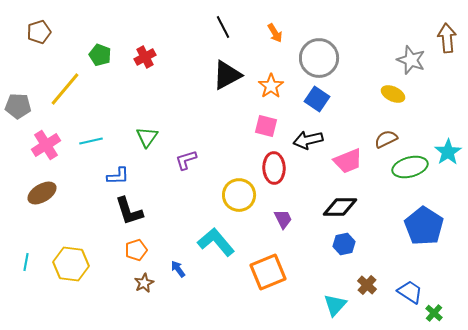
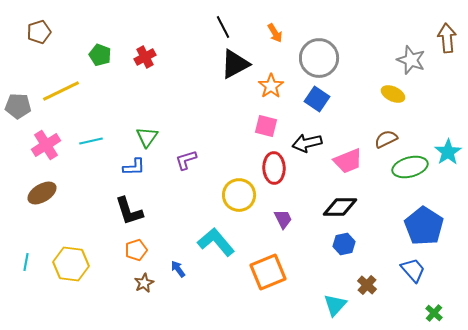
black triangle at (227, 75): moved 8 px right, 11 px up
yellow line at (65, 89): moved 4 px left, 2 px down; rotated 24 degrees clockwise
black arrow at (308, 140): moved 1 px left, 3 px down
blue L-shape at (118, 176): moved 16 px right, 9 px up
blue trapezoid at (410, 292): moved 3 px right, 22 px up; rotated 16 degrees clockwise
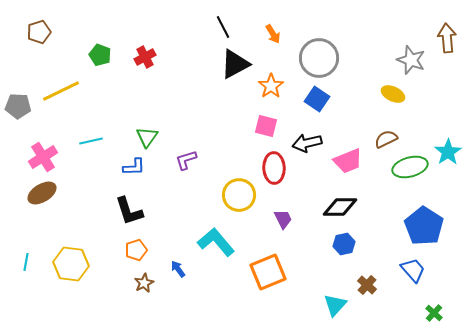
orange arrow at (275, 33): moved 2 px left, 1 px down
pink cross at (46, 145): moved 3 px left, 12 px down
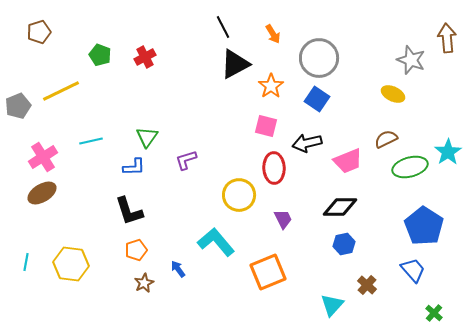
gray pentagon at (18, 106): rotated 25 degrees counterclockwise
cyan triangle at (335, 305): moved 3 px left
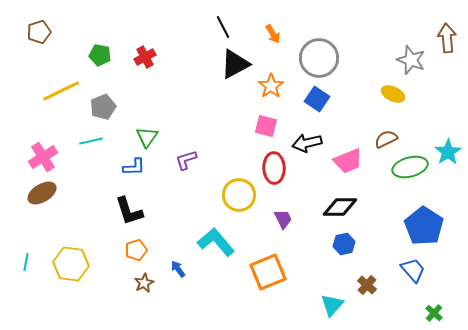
green pentagon at (100, 55): rotated 10 degrees counterclockwise
gray pentagon at (18, 106): moved 85 px right, 1 px down
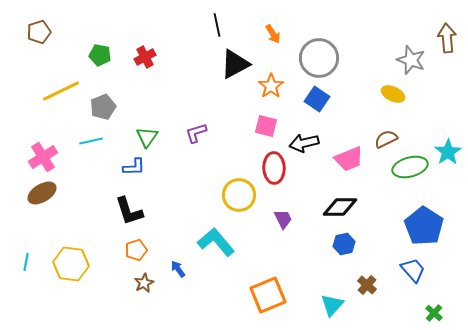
black line at (223, 27): moved 6 px left, 2 px up; rotated 15 degrees clockwise
black arrow at (307, 143): moved 3 px left
purple L-shape at (186, 160): moved 10 px right, 27 px up
pink trapezoid at (348, 161): moved 1 px right, 2 px up
orange square at (268, 272): moved 23 px down
